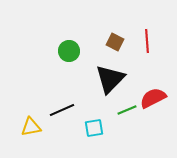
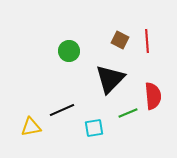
brown square: moved 5 px right, 2 px up
red semicircle: moved 2 px up; rotated 112 degrees clockwise
green line: moved 1 px right, 3 px down
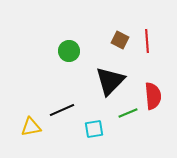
black triangle: moved 2 px down
cyan square: moved 1 px down
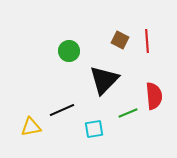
black triangle: moved 6 px left, 1 px up
red semicircle: moved 1 px right
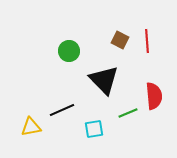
black triangle: rotated 28 degrees counterclockwise
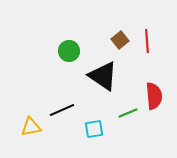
brown square: rotated 24 degrees clockwise
black triangle: moved 1 px left, 4 px up; rotated 12 degrees counterclockwise
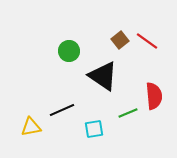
red line: rotated 50 degrees counterclockwise
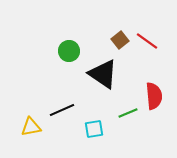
black triangle: moved 2 px up
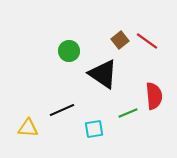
yellow triangle: moved 3 px left, 1 px down; rotated 15 degrees clockwise
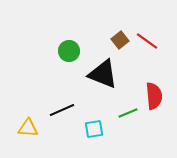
black triangle: rotated 12 degrees counterclockwise
